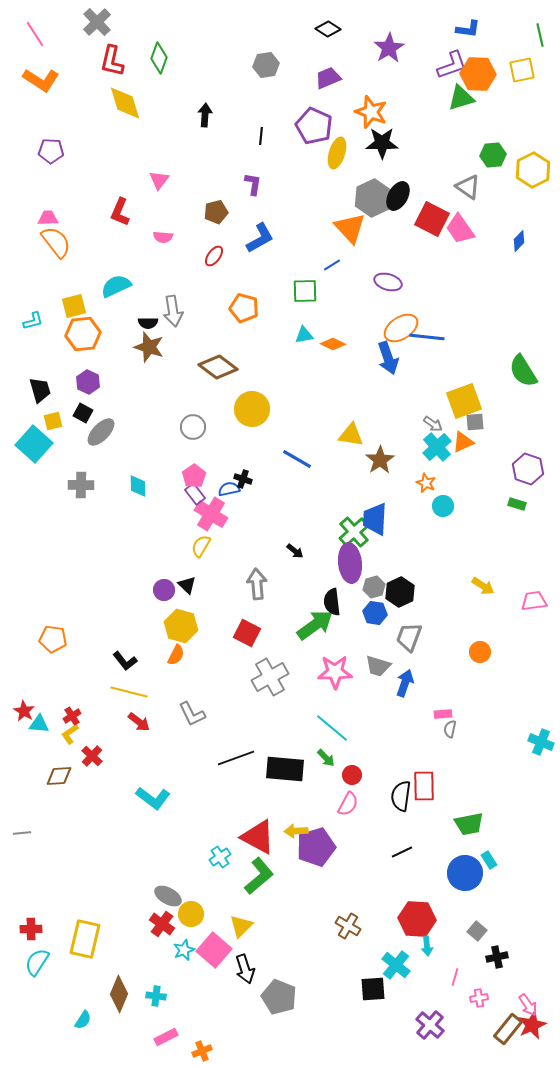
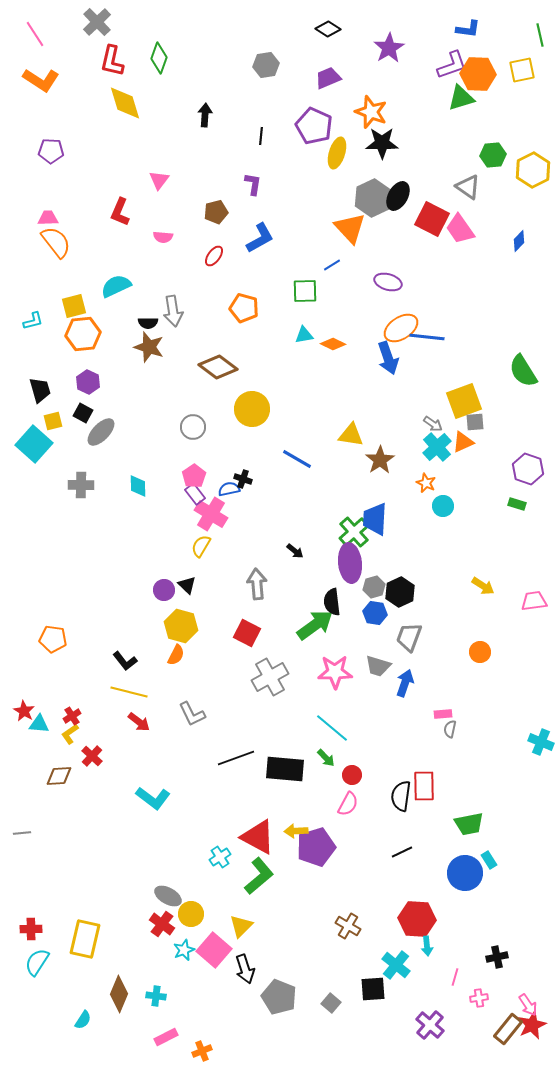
gray square at (477, 931): moved 146 px left, 72 px down
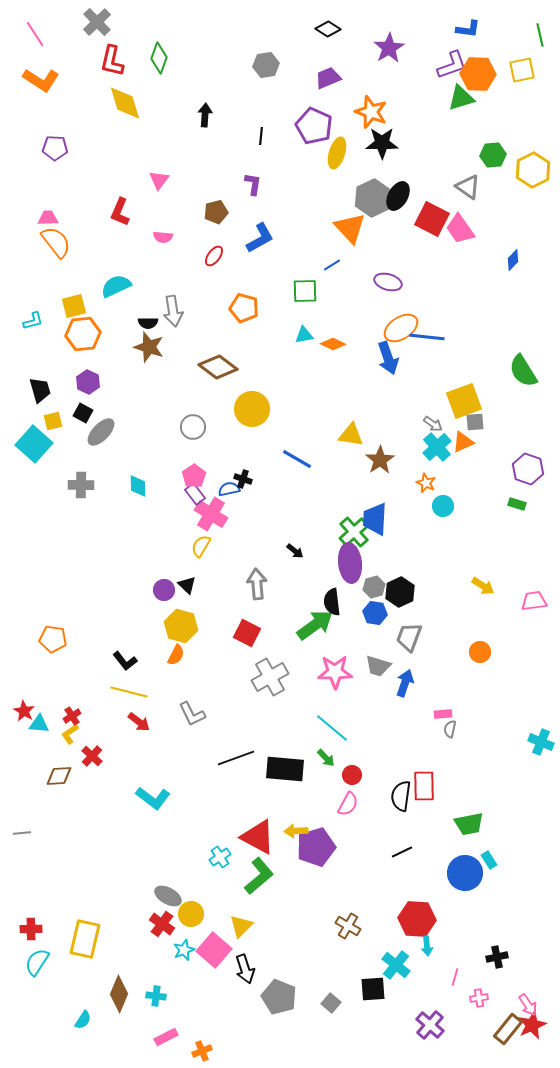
purple pentagon at (51, 151): moved 4 px right, 3 px up
blue diamond at (519, 241): moved 6 px left, 19 px down
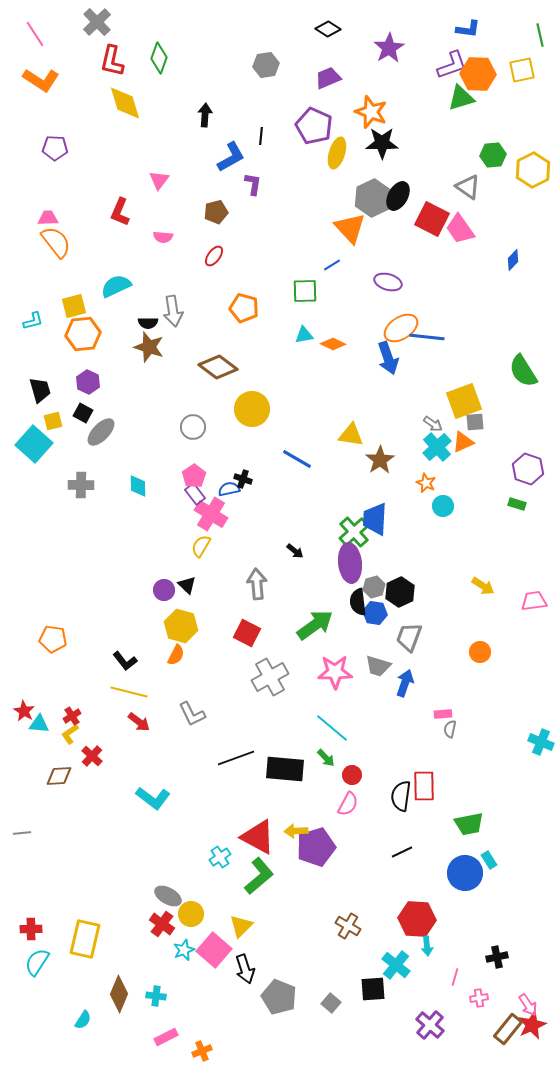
blue L-shape at (260, 238): moved 29 px left, 81 px up
black semicircle at (332, 602): moved 26 px right
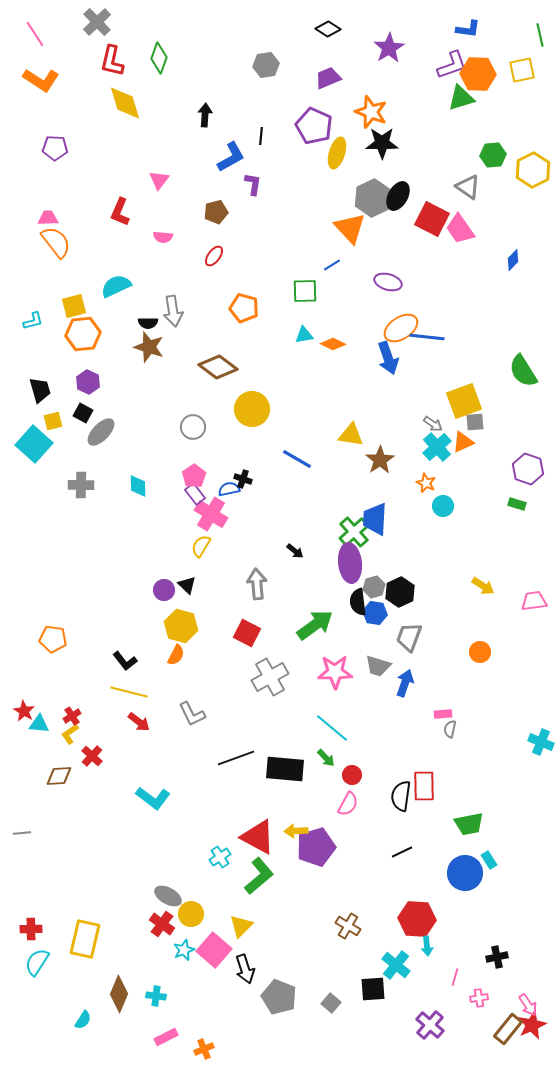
orange cross at (202, 1051): moved 2 px right, 2 px up
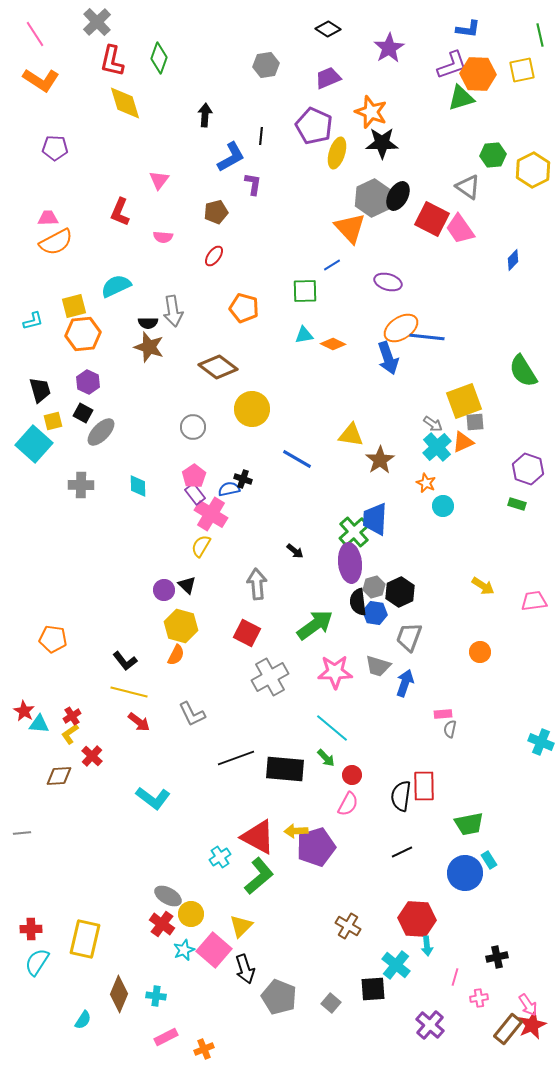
orange semicircle at (56, 242): rotated 100 degrees clockwise
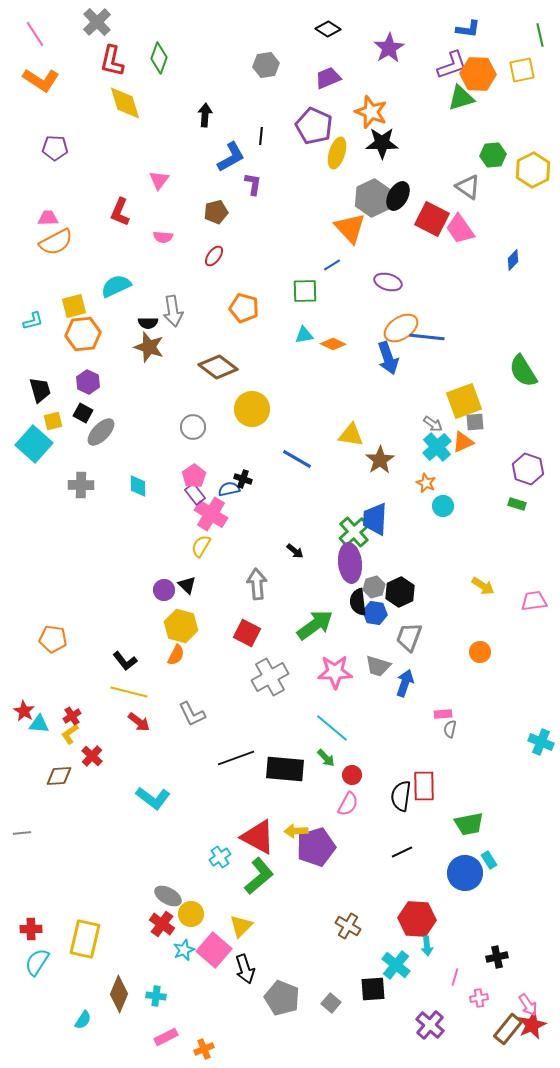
gray pentagon at (279, 997): moved 3 px right, 1 px down
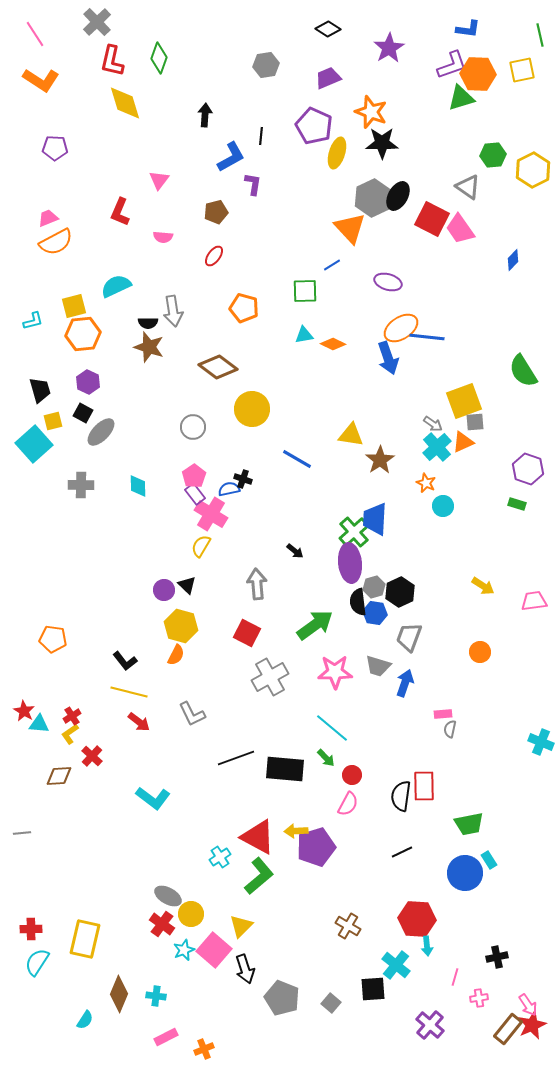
pink trapezoid at (48, 218): rotated 20 degrees counterclockwise
cyan square at (34, 444): rotated 6 degrees clockwise
cyan semicircle at (83, 1020): moved 2 px right
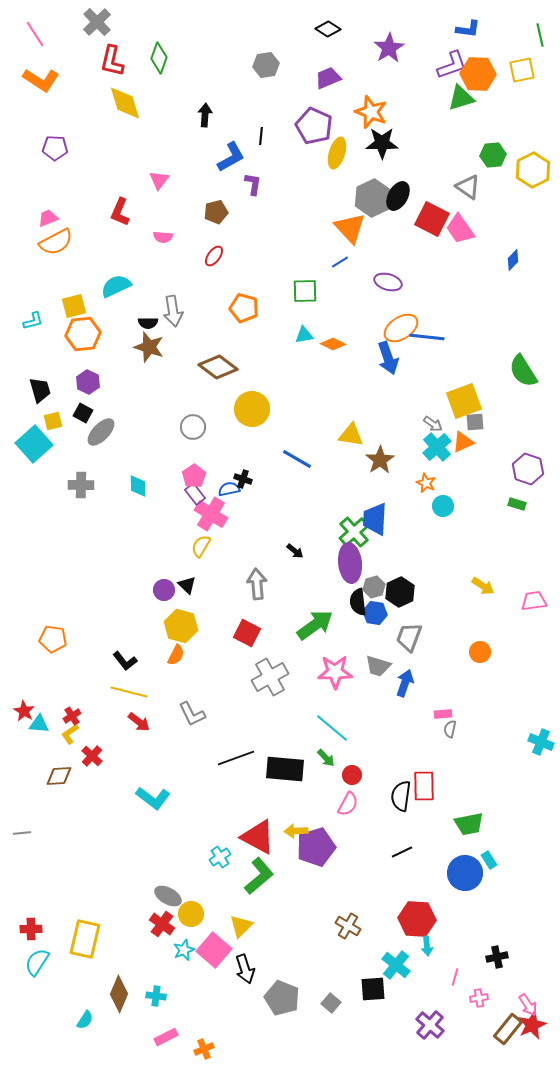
blue line at (332, 265): moved 8 px right, 3 px up
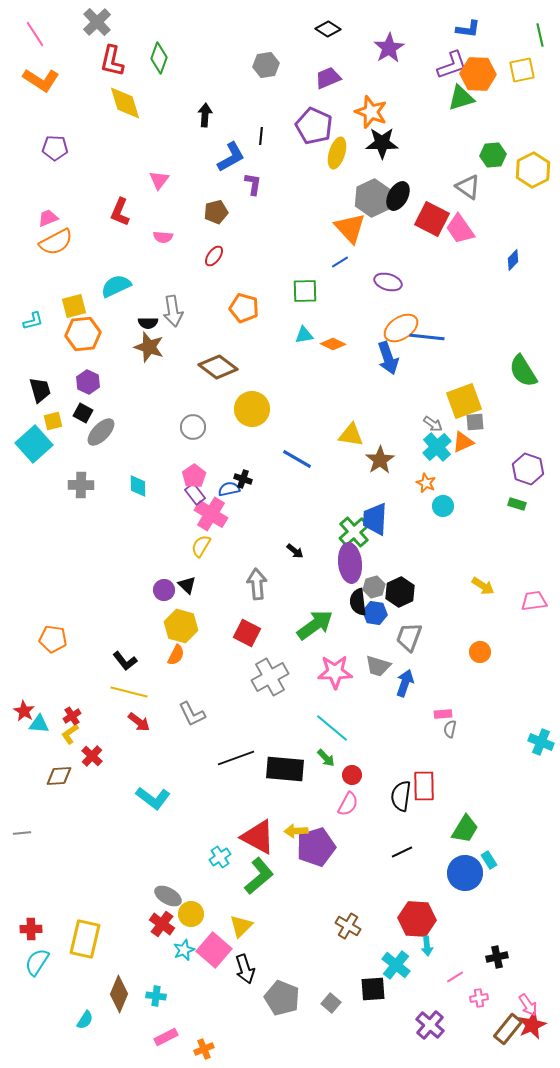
green trapezoid at (469, 824): moved 4 px left, 5 px down; rotated 48 degrees counterclockwise
pink line at (455, 977): rotated 42 degrees clockwise
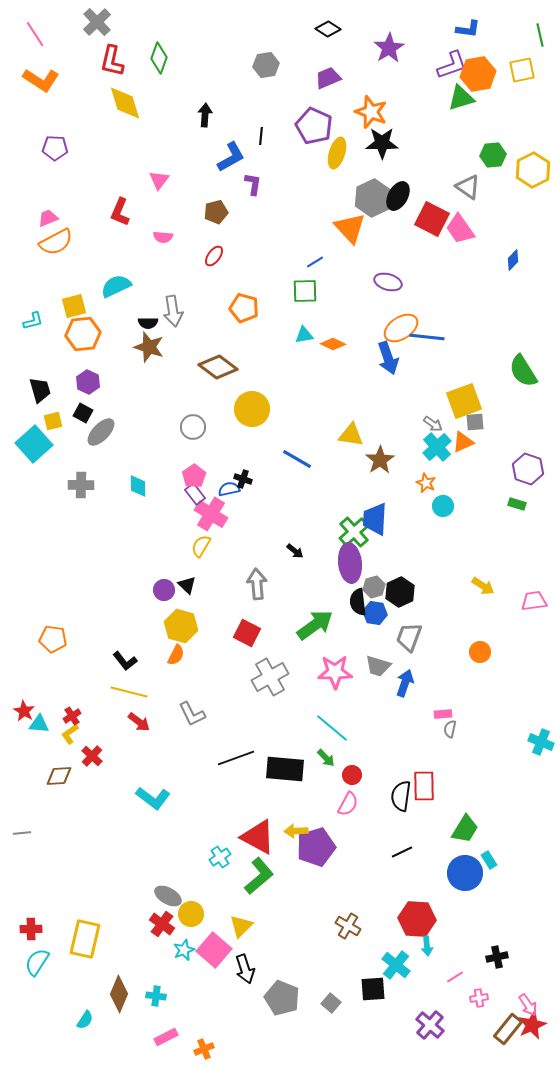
orange hexagon at (478, 74): rotated 12 degrees counterclockwise
blue line at (340, 262): moved 25 px left
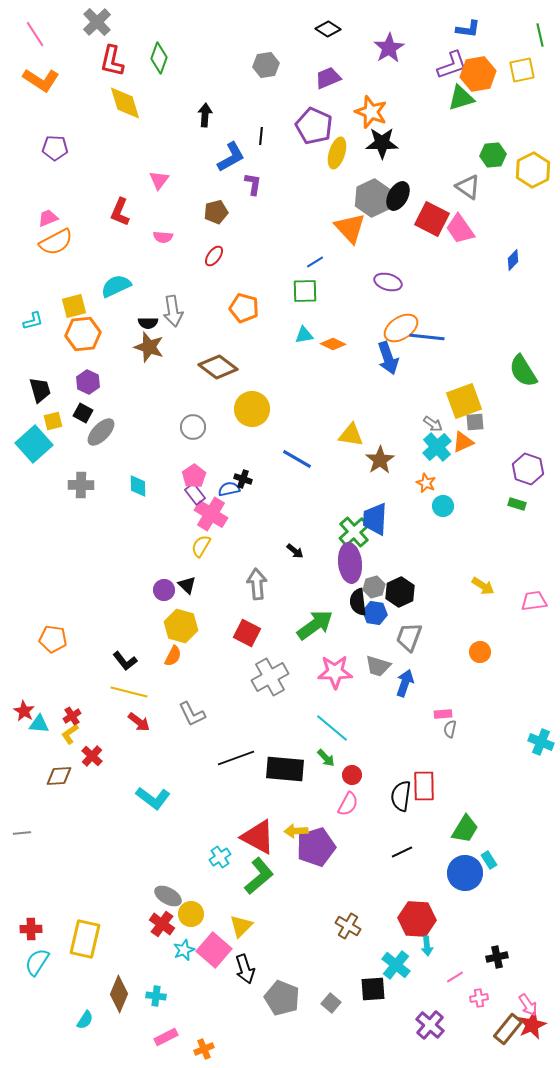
orange semicircle at (176, 655): moved 3 px left, 1 px down
